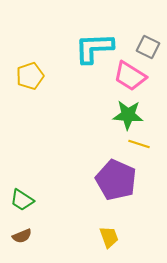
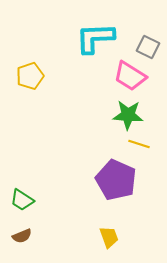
cyan L-shape: moved 1 px right, 10 px up
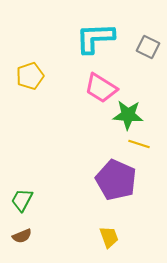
pink trapezoid: moved 29 px left, 12 px down
green trapezoid: rotated 85 degrees clockwise
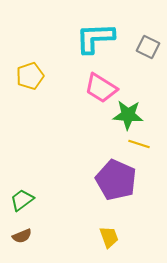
green trapezoid: rotated 25 degrees clockwise
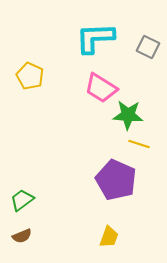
yellow pentagon: rotated 28 degrees counterclockwise
yellow trapezoid: rotated 40 degrees clockwise
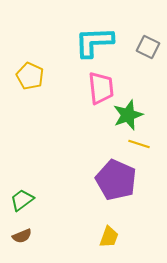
cyan L-shape: moved 1 px left, 4 px down
pink trapezoid: rotated 128 degrees counterclockwise
green star: rotated 24 degrees counterclockwise
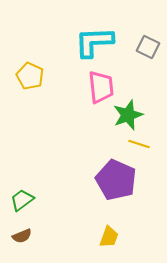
pink trapezoid: moved 1 px up
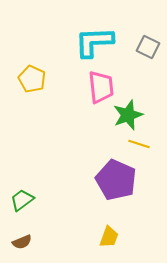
yellow pentagon: moved 2 px right, 3 px down
brown semicircle: moved 6 px down
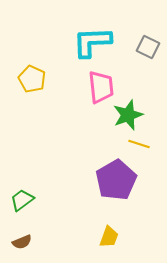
cyan L-shape: moved 2 px left
purple pentagon: rotated 18 degrees clockwise
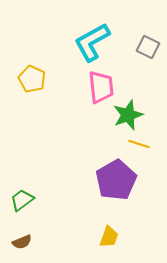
cyan L-shape: rotated 27 degrees counterclockwise
